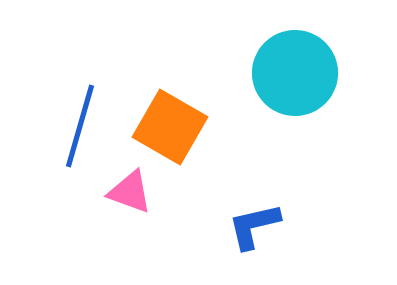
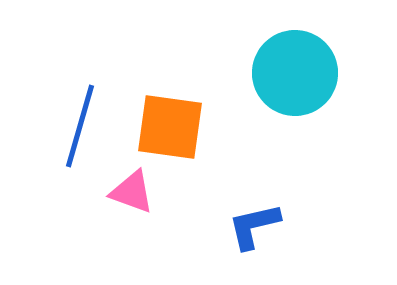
orange square: rotated 22 degrees counterclockwise
pink triangle: moved 2 px right
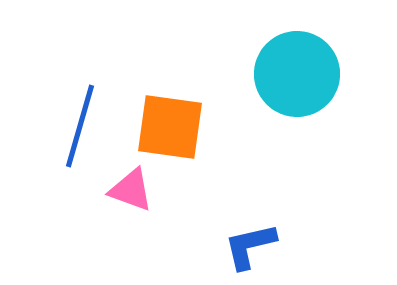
cyan circle: moved 2 px right, 1 px down
pink triangle: moved 1 px left, 2 px up
blue L-shape: moved 4 px left, 20 px down
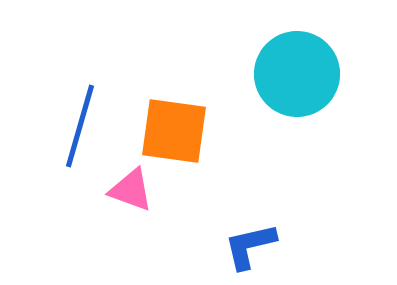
orange square: moved 4 px right, 4 px down
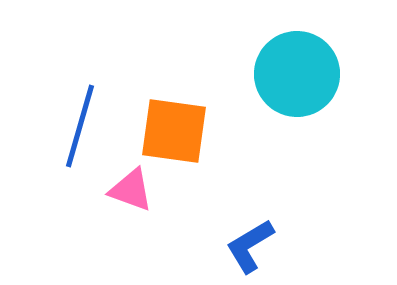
blue L-shape: rotated 18 degrees counterclockwise
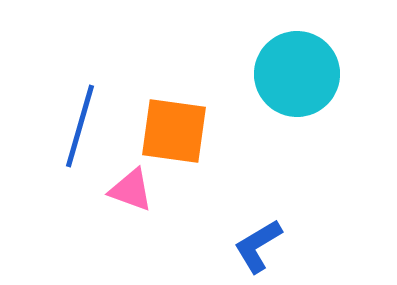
blue L-shape: moved 8 px right
